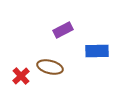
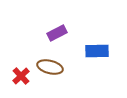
purple rectangle: moved 6 px left, 3 px down
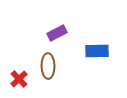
brown ellipse: moved 2 px left, 1 px up; rotated 75 degrees clockwise
red cross: moved 2 px left, 3 px down
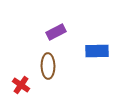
purple rectangle: moved 1 px left, 1 px up
red cross: moved 2 px right, 6 px down; rotated 12 degrees counterclockwise
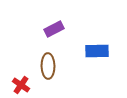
purple rectangle: moved 2 px left, 3 px up
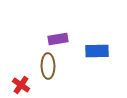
purple rectangle: moved 4 px right, 10 px down; rotated 18 degrees clockwise
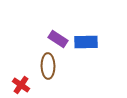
purple rectangle: rotated 42 degrees clockwise
blue rectangle: moved 11 px left, 9 px up
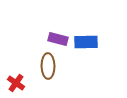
purple rectangle: rotated 18 degrees counterclockwise
red cross: moved 5 px left, 2 px up
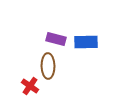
purple rectangle: moved 2 px left
red cross: moved 14 px right, 3 px down
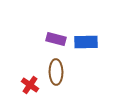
brown ellipse: moved 8 px right, 6 px down
red cross: moved 1 px up
